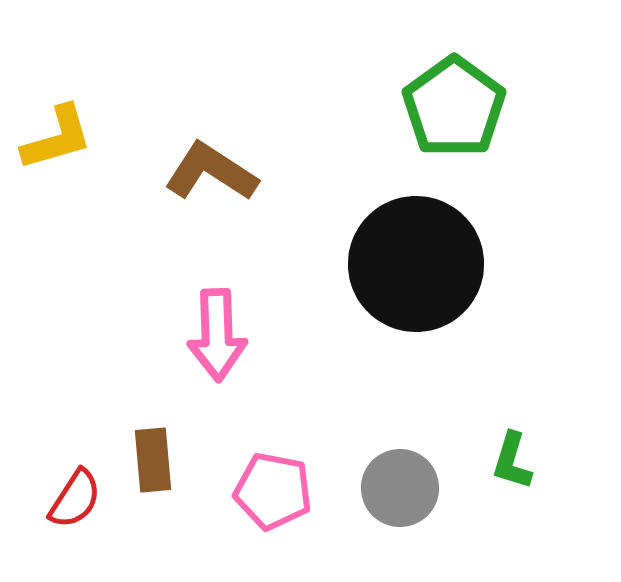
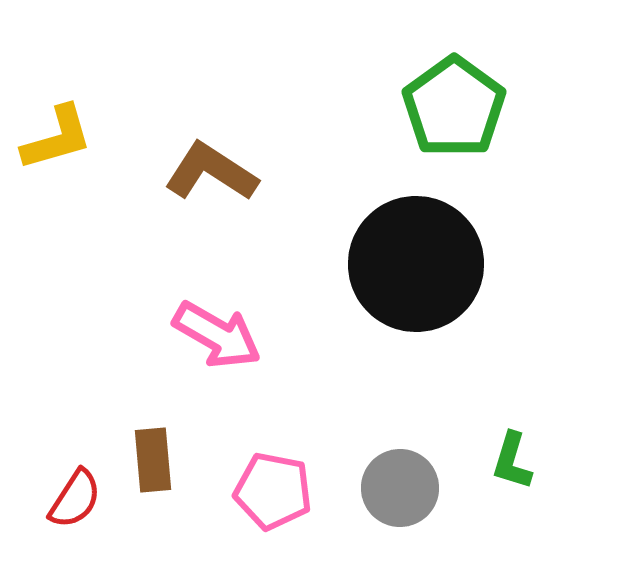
pink arrow: rotated 58 degrees counterclockwise
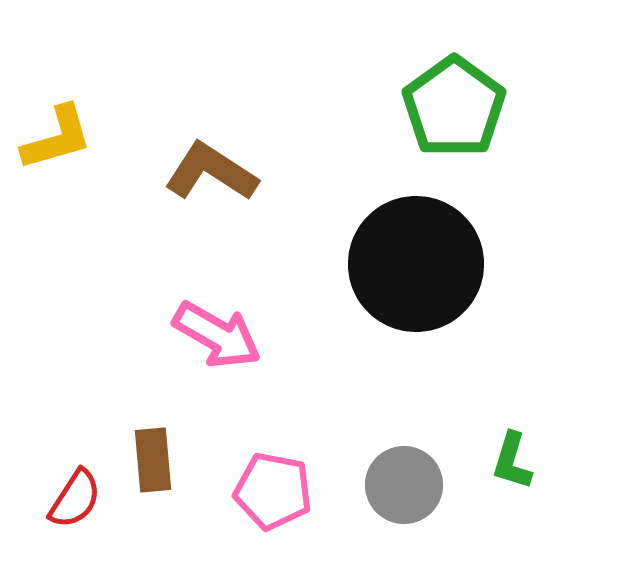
gray circle: moved 4 px right, 3 px up
